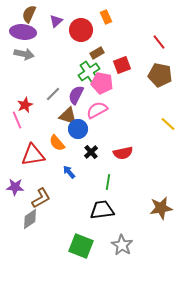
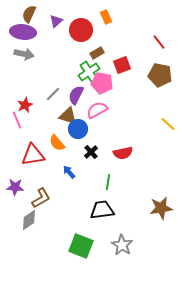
gray diamond: moved 1 px left, 1 px down
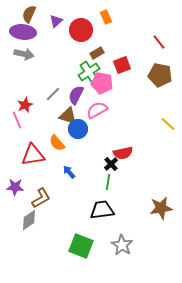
black cross: moved 20 px right, 12 px down
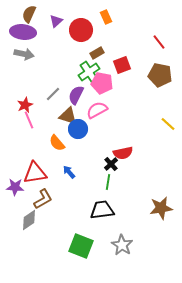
pink line: moved 12 px right
red triangle: moved 2 px right, 18 px down
brown L-shape: moved 2 px right, 1 px down
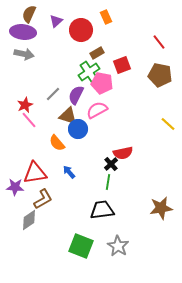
pink line: rotated 18 degrees counterclockwise
gray star: moved 4 px left, 1 px down
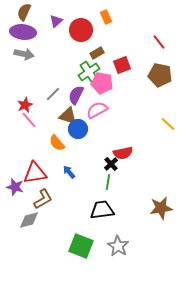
brown semicircle: moved 5 px left, 2 px up
purple star: rotated 12 degrees clockwise
gray diamond: rotated 20 degrees clockwise
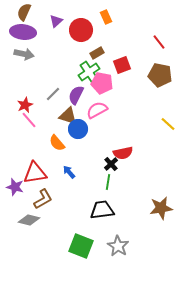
gray diamond: rotated 30 degrees clockwise
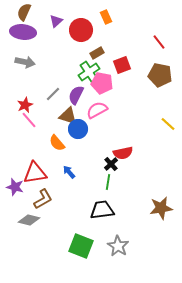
gray arrow: moved 1 px right, 8 px down
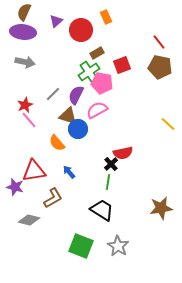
brown pentagon: moved 8 px up
red triangle: moved 1 px left, 2 px up
brown L-shape: moved 10 px right, 1 px up
black trapezoid: rotated 40 degrees clockwise
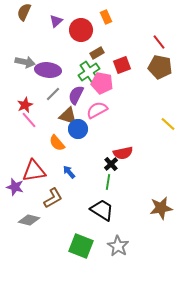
purple ellipse: moved 25 px right, 38 px down
